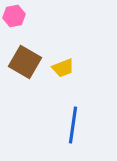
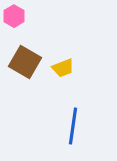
pink hexagon: rotated 20 degrees counterclockwise
blue line: moved 1 px down
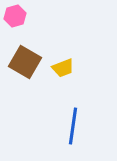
pink hexagon: moved 1 px right; rotated 15 degrees clockwise
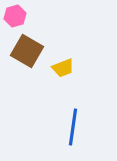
brown square: moved 2 px right, 11 px up
blue line: moved 1 px down
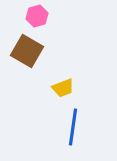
pink hexagon: moved 22 px right
yellow trapezoid: moved 20 px down
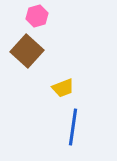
brown square: rotated 12 degrees clockwise
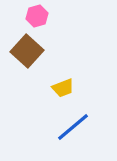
blue line: rotated 42 degrees clockwise
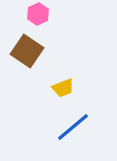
pink hexagon: moved 1 px right, 2 px up; rotated 10 degrees counterclockwise
brown square: rotated 8 degrees counterclockwise
